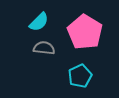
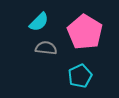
gray semicircle: moved 2 px right
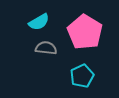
cyan semicircle: rotated 15 degrees clockwise
cyan pentagon: moved 2 px right
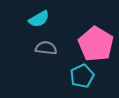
cyan semicircle: moved 3 px up
pink pentagon: moved 11 px right, 12 px down
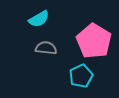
pink pentagon: moved 2 px left, 3 px up
cyan pentagon: moved 1 px left
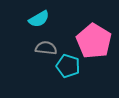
cyan pentagon: moved 13 px left, 10 px up; rotated 30 degrees counterclockwise
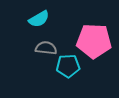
pink pentagon: rotated 28 degrees counterclockwise
cyan pentagon: rotated 20 degrees counterclockwise
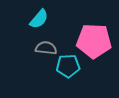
cyan semicircle: rotated 20 degrees counterclockwise
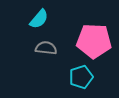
cyan pentagon: moved 13 px right, 11 px down; rotated 15 degrees counterclockwise
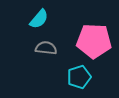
cyan pentagon: moved 2 px left
